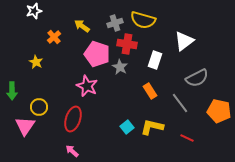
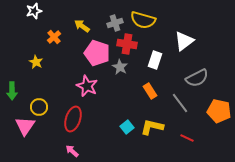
pink pentagon: moved 1 px up
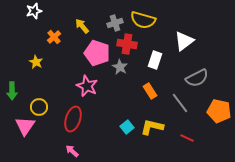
yellow arrow: rotated 14 degrees clockwise
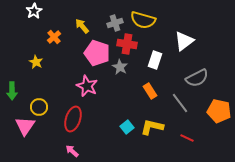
white star: rotated 14 degrees counterclockwise
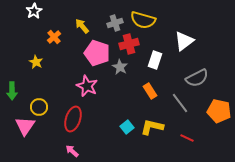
red cross: moved 2 px right; rotated 24 degrees counterclockwise
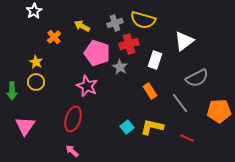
yellow arrow: rotated 21 degrees counterclockwise
yellow circle: moved 3 px left, 25 px up
orange pentagon: rotated 15 degrees counterclockwise
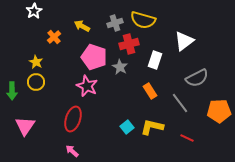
pink pentagon: moved 3 px left, 4 px down
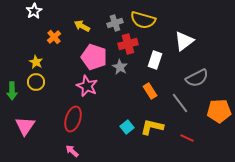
red cross: moved 1 px left
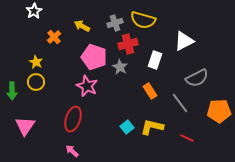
white triangle: rotated 10 degrees clockwise
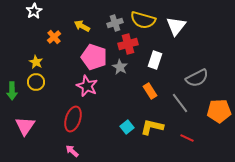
white triangle: moved 8 px left, 15 px up; rotated 25 degrees counterclockwise
